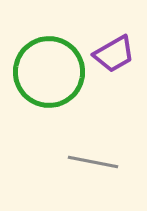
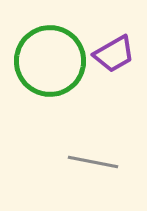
green circle: moved 1 px right, 11 px up
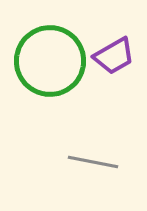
purple trapezoid: moved 2 px down
